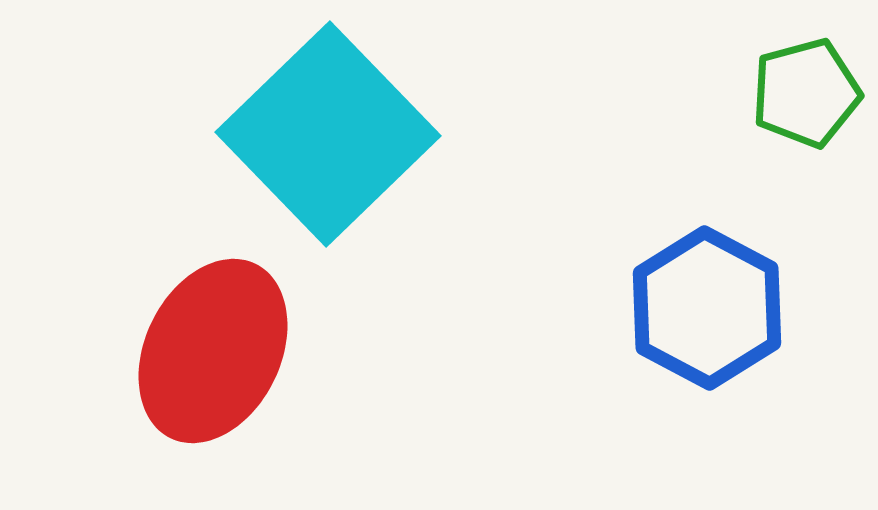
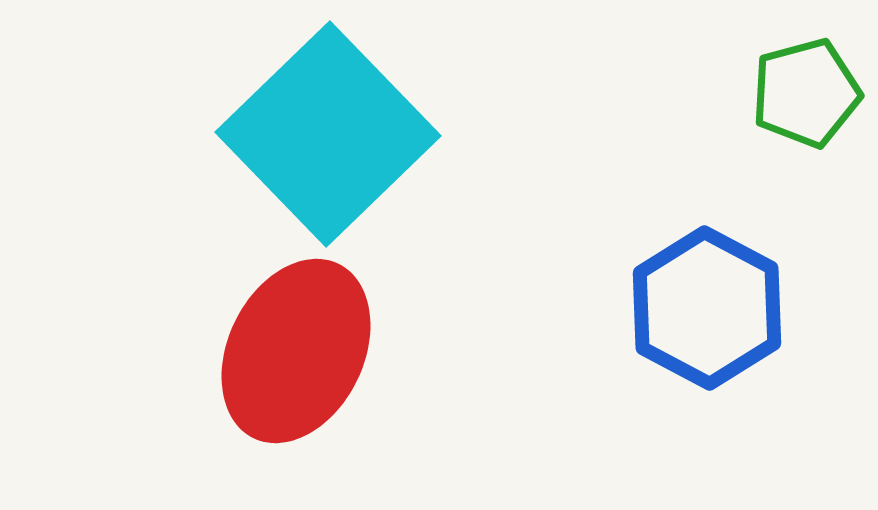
red ellipse: moved 83 px right
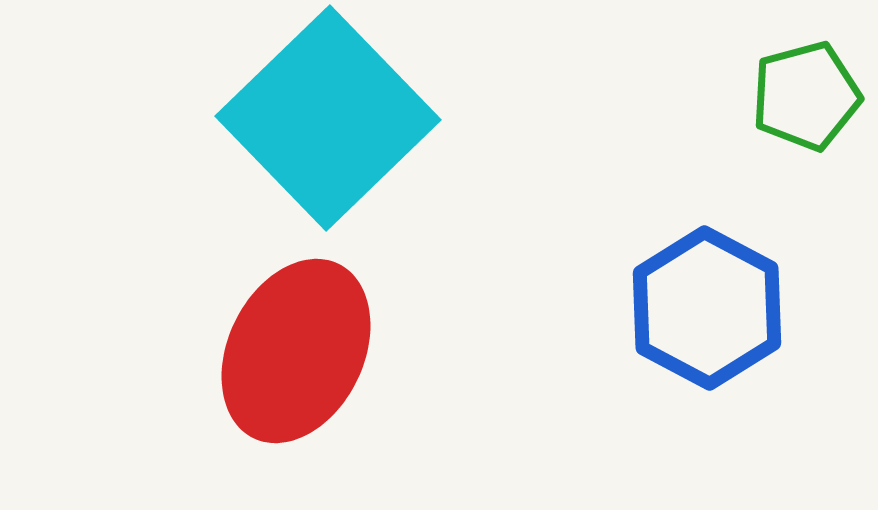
green pentagon: moved 3 px down
cyan square: moved 16 px up
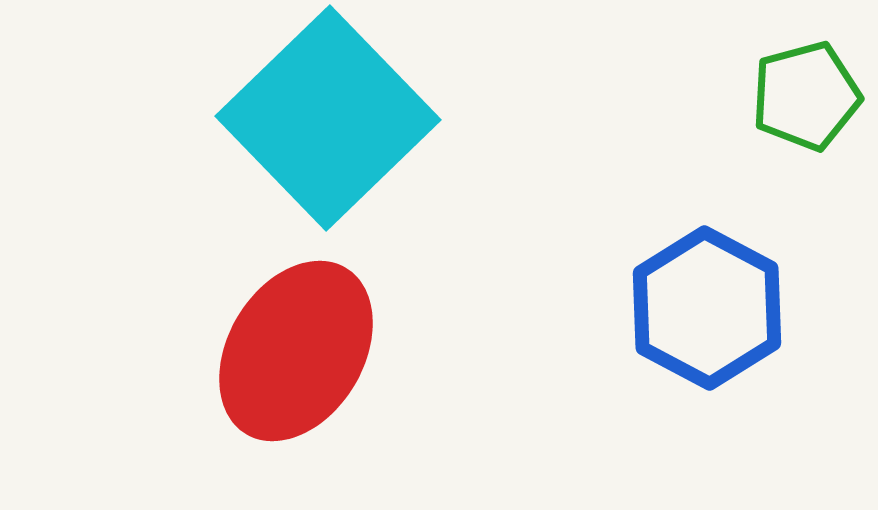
red ellipse: rotated 5 degrees clockwise
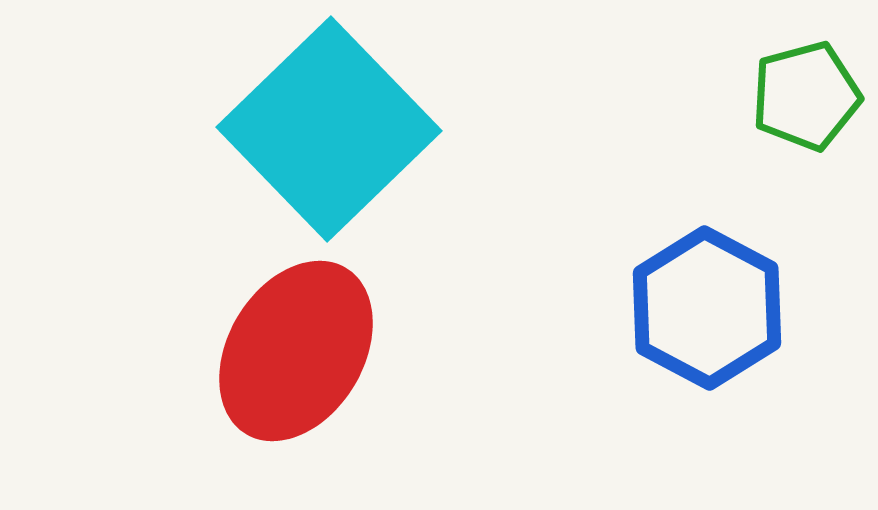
cyan square: moved 1 px right, 11 px down
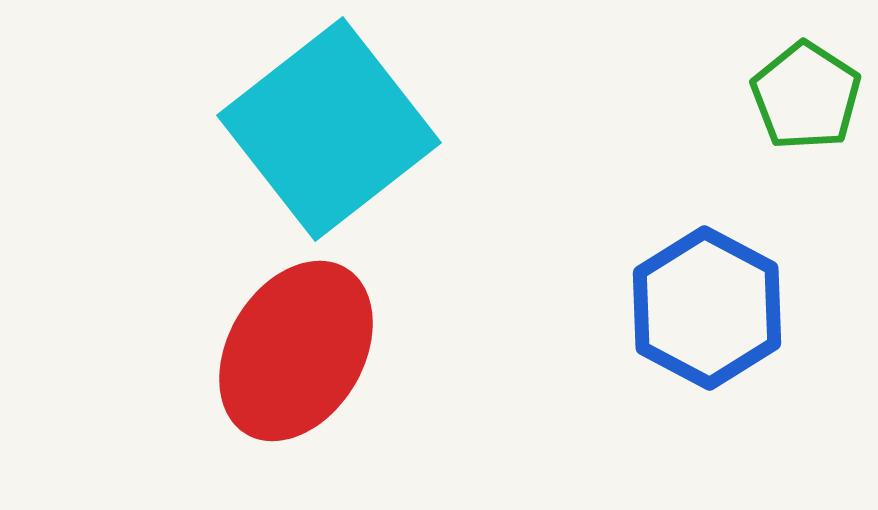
green pentagon: rotated 24 degrees counterclockwise
cyan square: rotated 6 degrees clockwise
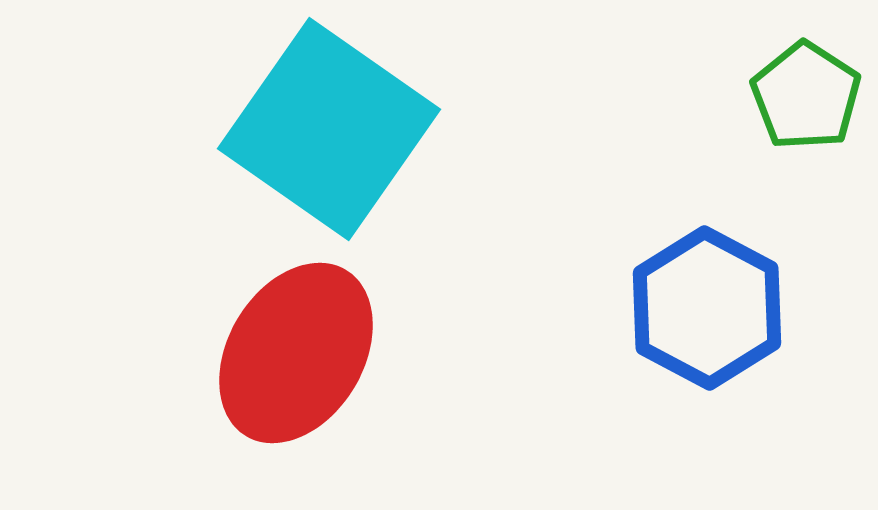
cyan square: rotated 17 degrees counterclockwise
red ellipse: moved 2 px down
